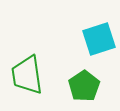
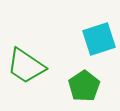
green trapezoid: moved 1 px left, 9 px up; rotated 48 degrees counterclockwise
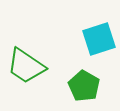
green pentagon: rotated 8 degrees counterclockwise
